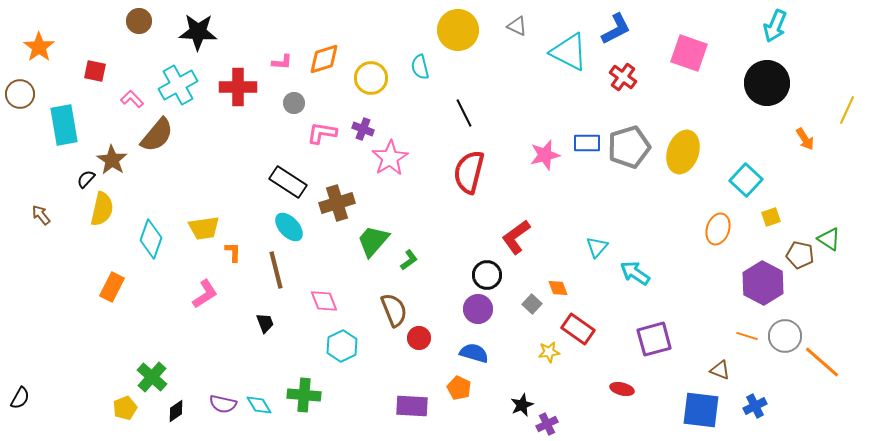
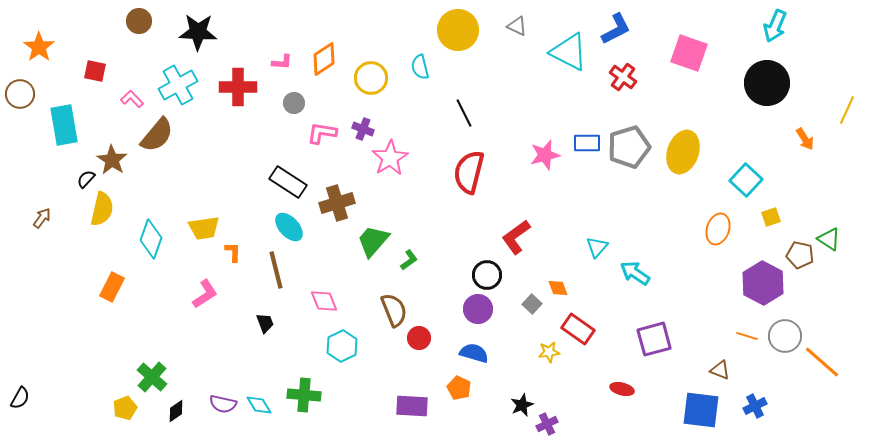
orange diamond at (324, 59): rotated 16 degrees counterclockwise
brown arrow at (41, 215): moved 1 px right, 3 px down; rotated 75 degrees clockwise
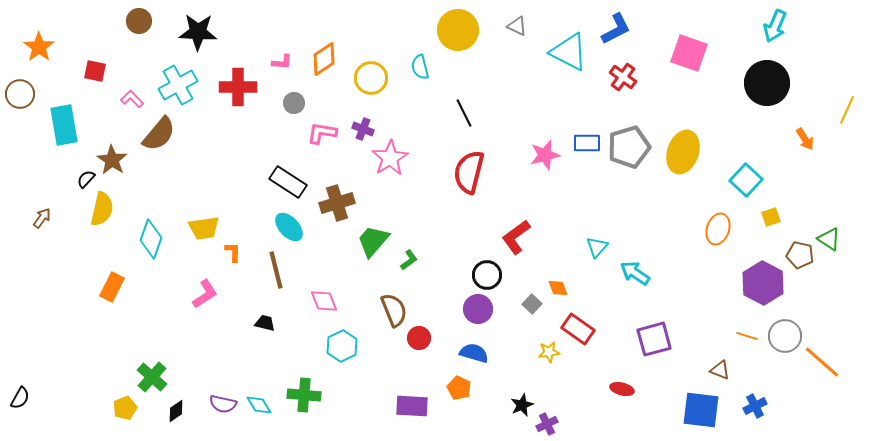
brown semicircle at (157, 135): moved 2 px right, 1 px up
black trapezoid at (265, 323): rotated 55 degrees counterclockwise
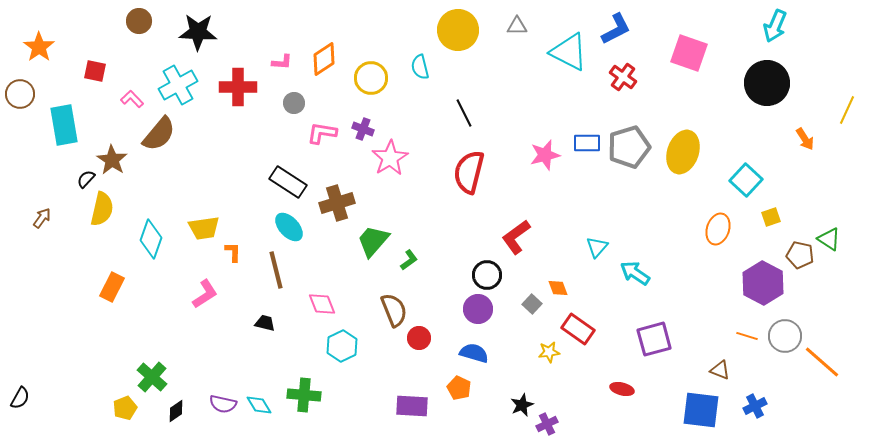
gray triangle at (517, 26): rotated 25 degrees counterclockwise
pink diamond at (324, 301): moved 2 px left, 3 px down
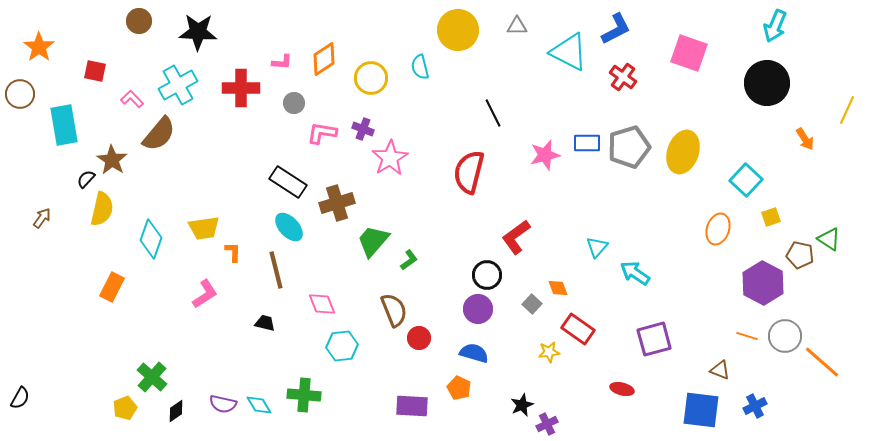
red cross at (238, 87): moved 3 px right, 1 px down
black line at (464, 113): moved 29 px right
cyan hexagon at (342, 346): rotated 20 degrees clockwise
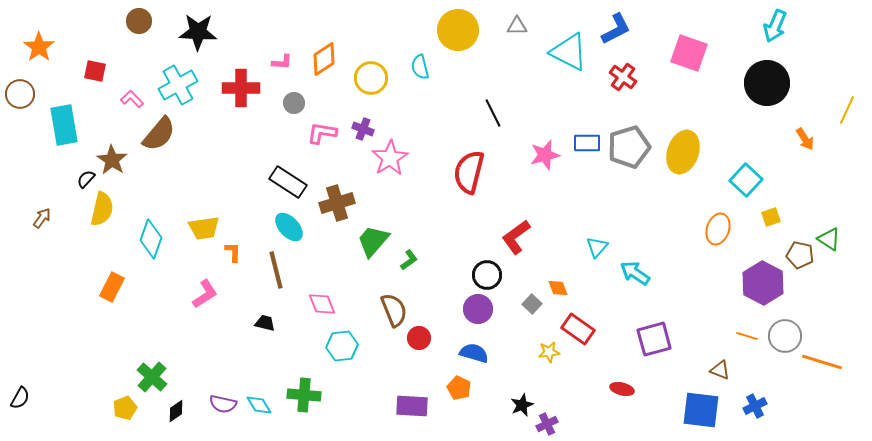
orange line at (822, 362): rotated 24 degrees counterclockwise
